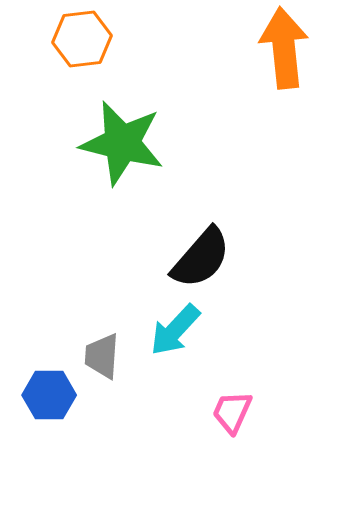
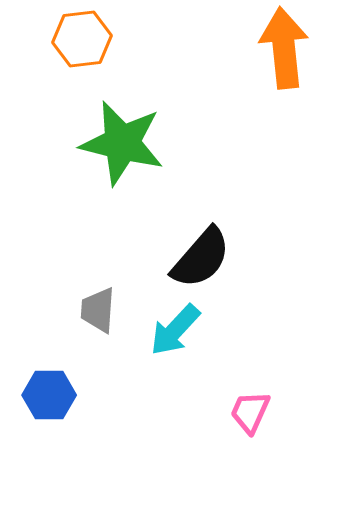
gray trapezoid: moved 4 px left, 46 px up
pink trapezoid: moved 18 px right
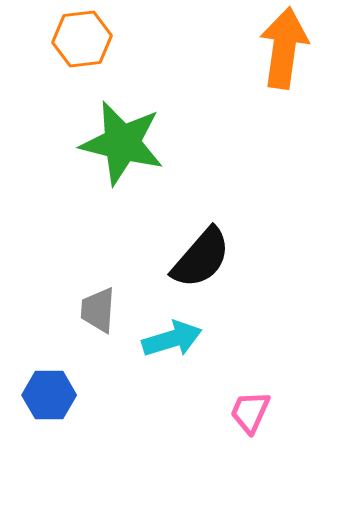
orange arrow: rotated 14 degrees clockwise
cyan arrow: moved 3 px left, 9 px down; rotated 150 degrees counterclockwise
